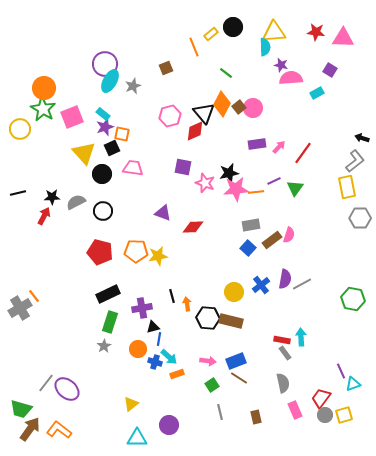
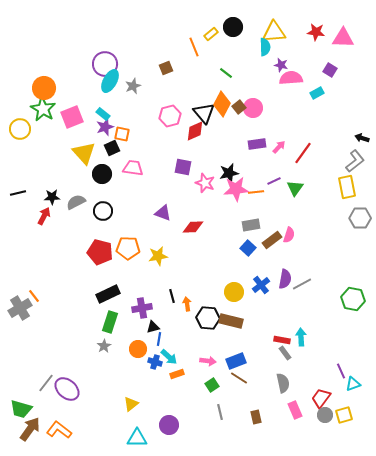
orange pentagon at (136, 251): moved 8 px left, 3 px up
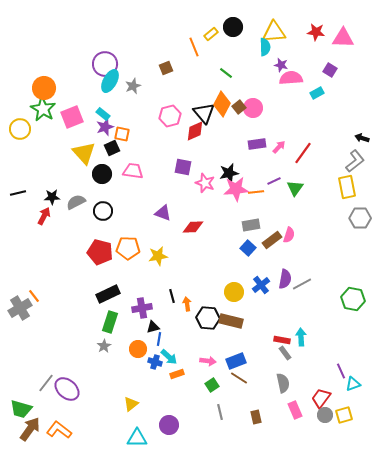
pink trapezoid at (133, 168): moved 3 px down
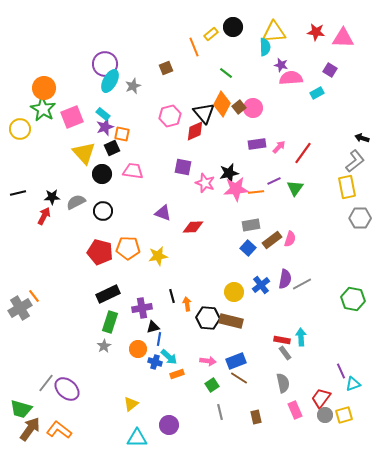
pink semicircle at (289, 235): moved 1 px right, 4 px down
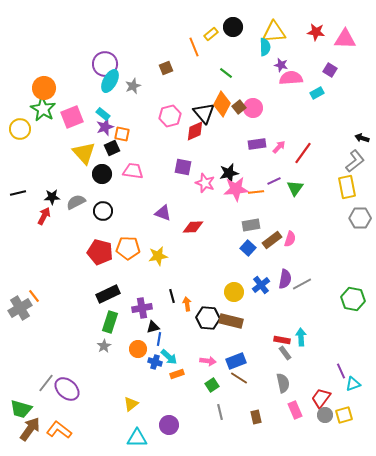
pink triangle at (343, 38): moved 2 px right, 1 px down
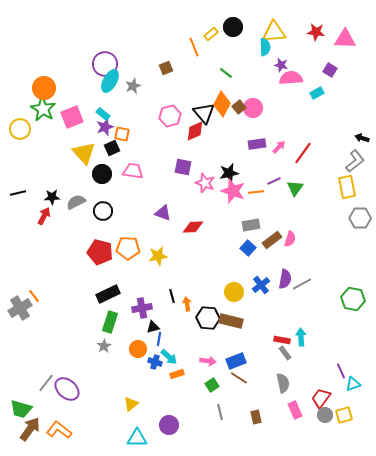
pink star at (236, 189): moved 3 px left, 2 px down; rotated 25 degrees clockwise
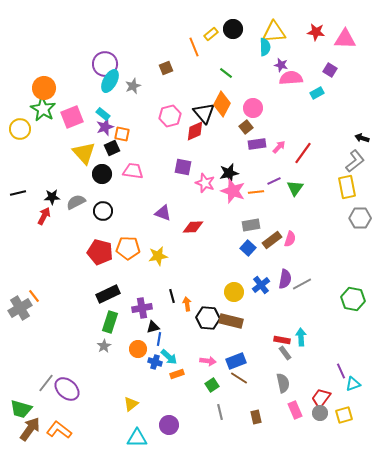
black circle at (233, 27): moved 2 px down
brown square at (239, 107): moved 7 px right, 20 px down
gray circle at (325, 415): moved 5 px left, 2 px up
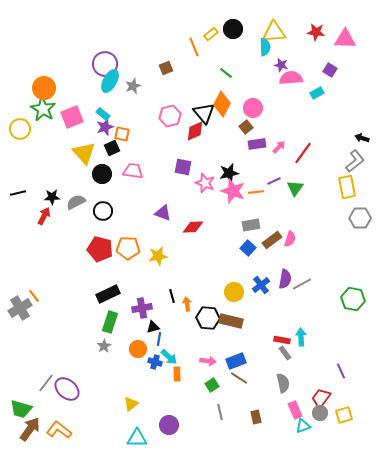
red pentagon at (100, 252): moved 3 px up
orange rectangle at (177, 374): rotated 72 degrees counterclockwise
cyan triangle at (353, 384): moved 50 px left, 42 px down
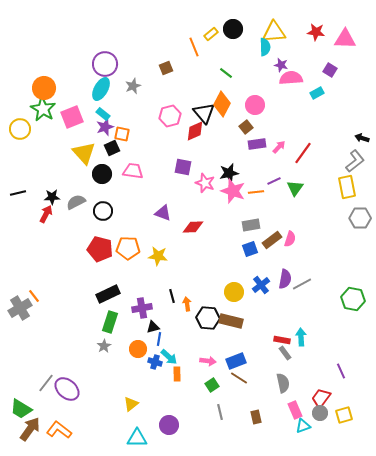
cyan ellipse at (110, 81): moved 9 px left, 8 px down
pink circle at (253, 108): moved 2 px right, 3 px up
red arrow at (44, 216): moved 2 px right, 2 px up
blue square at (248, 248): moved 2 px right, 1 px down; rotated 28 degrees clockwise
yellow star at (158, 256): rotated 18 degrees clockwise
green trapezoid at (21, 409): rotated 15 degrees clockwise
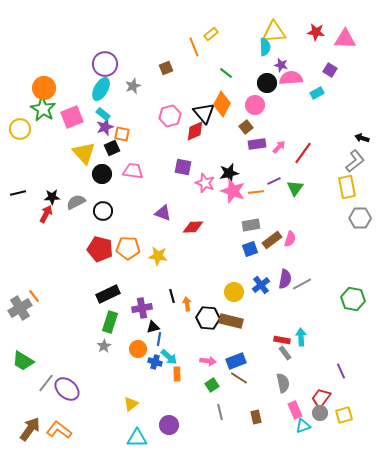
black circle at (233, 29): moved 34 px right, 54 px down
green trapezoid at (21, 409): moved 2 px right, 48 px up
